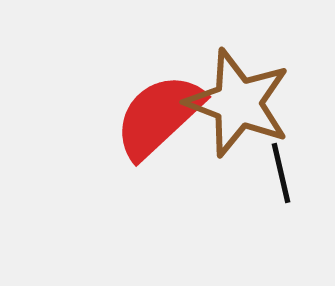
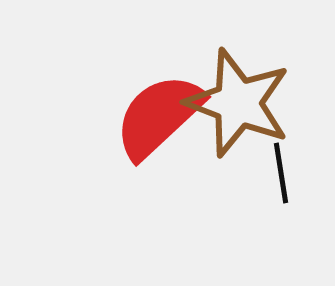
black line: rotated 4 degrees clockwise
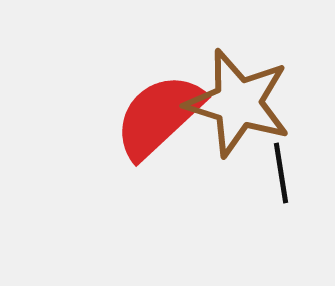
brown star: rotated 4 degrees counterclockwise
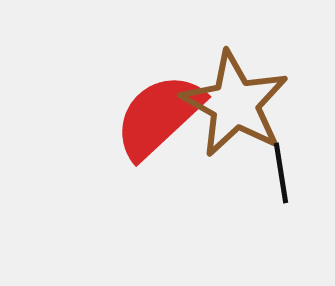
brown star: moved 3 px left, 1 px down; rotated 12 degrees clockwise
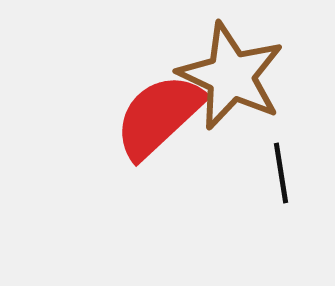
brown star: moved 4 px left, 28 px up; rotated 4 degrees counterclockwise
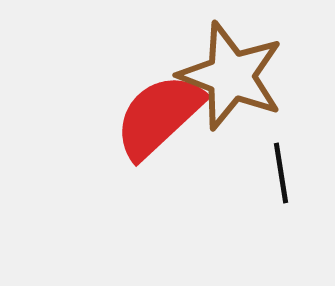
brown star: rotated 4 degrees counterclockwise
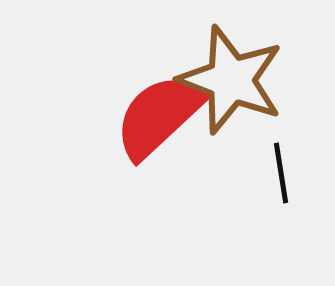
brown star: moved 4 px down
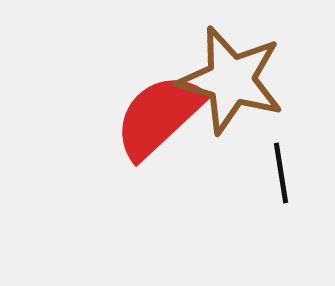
brown star: rotated 5 degrees counterclockwise
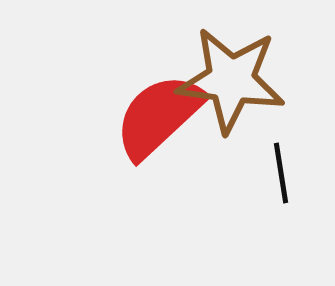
brown star: rotated 8 degrees counterclockwise
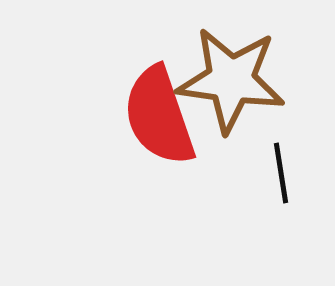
red semicircle: rotated 66 degrees counterclockwise
